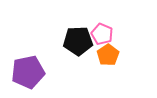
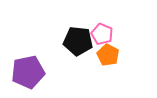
black pentagon: rotated 8 degrees clockwise
orange pentagon: rotated 10 degrees counterclockwise
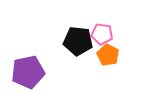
pink pentagon: rotated 15 degrees counterclockwise
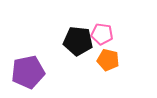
orange pentagon: moved 5 px down; rotated 15 degrees counterclockwise
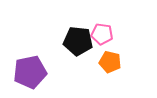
orange pentagon: moved 2 px right, 2 px down
purple pentagon: moved 2 px right
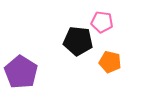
pink pentagon: moved 12 px up
purple pentagon: moved 9 px left; rotated 28 degrees counterclockwise
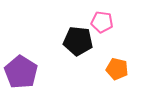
orange pentagon: moved 7 px right, 7 px down
